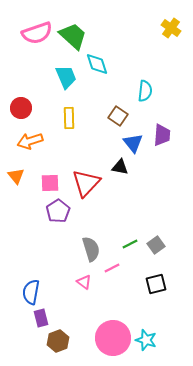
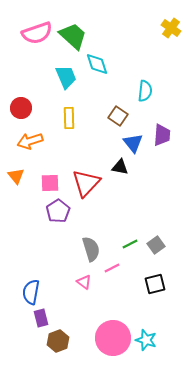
black square: moved 1 px left
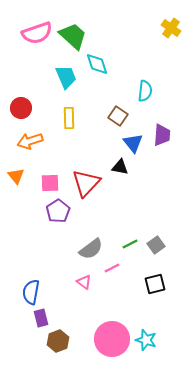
gray semicircle: rotated 70 degrees clockwise
pink circle: moved 1 px left, 1 px down
